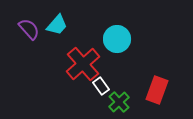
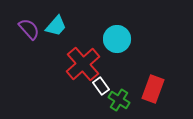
cyan trapezoid: moved 1 px left, 1 px down
red rectangle: moved 4 px left, 1 px up
green cross: moved 2 px up; rotated 15 degrees counterclockwise
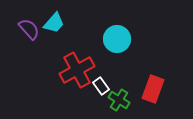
cyan trapezoid: moved 2 px left, 3 px up
red cross: moved 6 px left, 6 px down; rotated 12 degrees clockwise
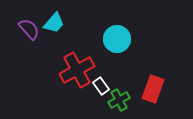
green cross: rotated 30 degrees clockwise
